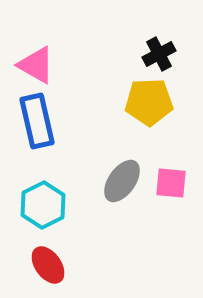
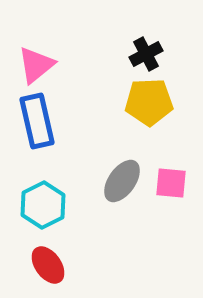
black cross: moved 13 px left
pink triangle: rotated 51 degrees clockwise
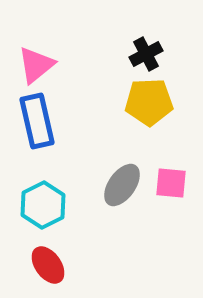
gray ellipse: moved 4 px down
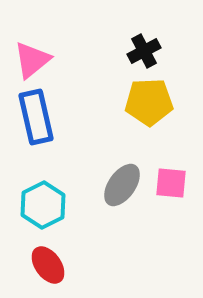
black cross: moved 2 px left, 3 px up
pink triangle: moved 4 px left, 5 px up
blue rectangle: moved 1 px left, 4 px up
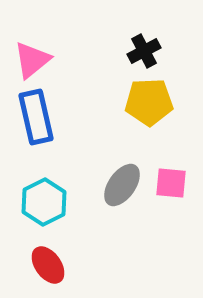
cyan hexagon: moved 1 px right, 3 px up
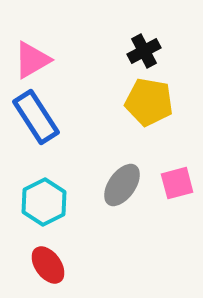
pink triangle: rotated 9 degrees clockwise
yellow pentagon: rotated 12 degrees clockwise
blue rectangle: rotated 20 degrees counterclockwise
pink square: moved 6 px right; rotated 20 degrees counterclockwise
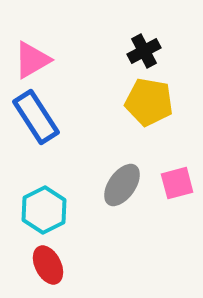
cyan hexagon: moved 8 px down
red ellipse: rotated 9 degrees clockwise
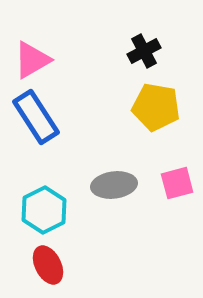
yellow pentagon: moved 7 px right, 5 px down
gray ellipse: moved 8 px left; rotated 48 degrees clockwise
